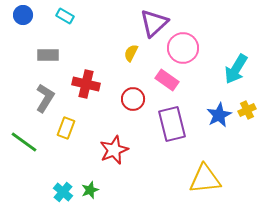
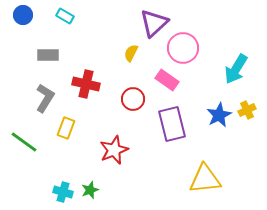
cyan cross: rotated 24 degrees counterclockwise
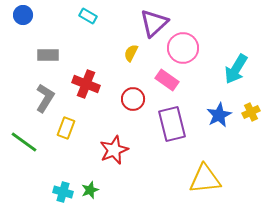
cyan rectangle: moved 23 px right
red cross: rotated 8 degrees clockwise
yellow cross: moved 4 px right, 2 px down
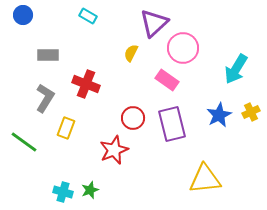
red circle: moved 19 px down
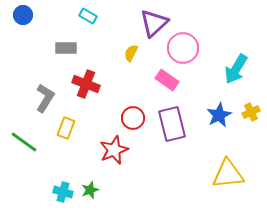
gray rectangle: moved 18 px right, 7 px up
yellow triangle: moved 23 px right, 5 px up
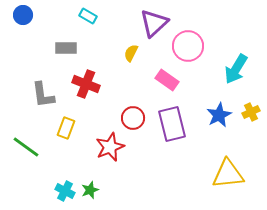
pink circle: moved 5 px right, 2 px up
gray L-shape: moved 2 px left, 3 px up; rotated 140 degrees clockwise
green line: moved 2 px right, 5 px down
red star: moved 4 px left, 3 px up
cyan cross: moved 2 px right, 1 px up; rotated 12 degrees clockwise
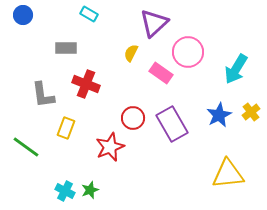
cyan rectangle: moved 1 px right, 2 px up
pink circle: moved 6 px down
pink rectangle: moved 6 px left, 7 px up
yellow cross: rotated 12 degrees counterclockwise
purple rectangle: rotated 16 degrees counterclockwise
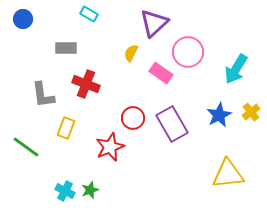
blue circle: moved 4 px down
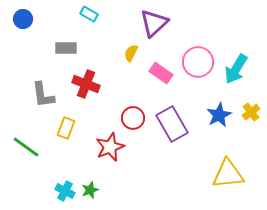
pink circle: moved 10 px right, 10 px down
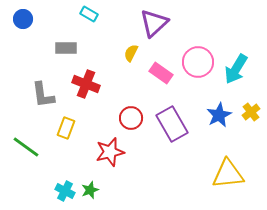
red circle: moved 2 px left
red star: moved 5 px down; rotated 8 degrees clockwise
